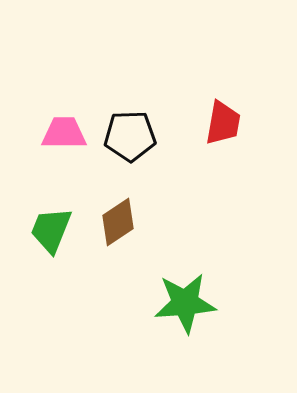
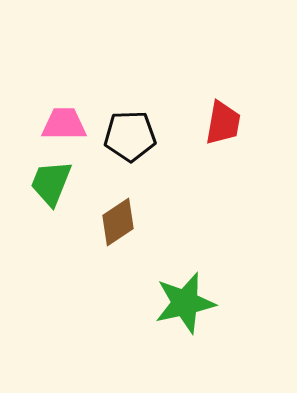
pink trapezoid: moved 9 px up
green trapezoid: moved 47 px up
green star: rotated 8 degrees counterclockwise
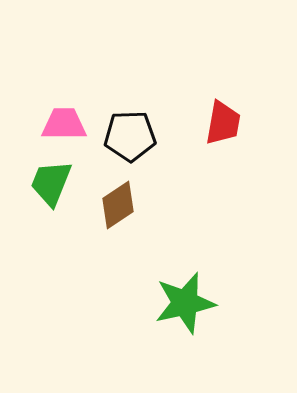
brown diamond: moved 17 px up
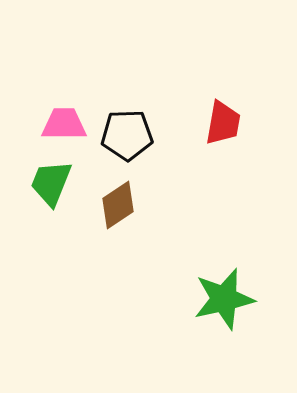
black pentagon: moved 3 px left, 1 px up
green star: moved 39 px right, 4 px up
